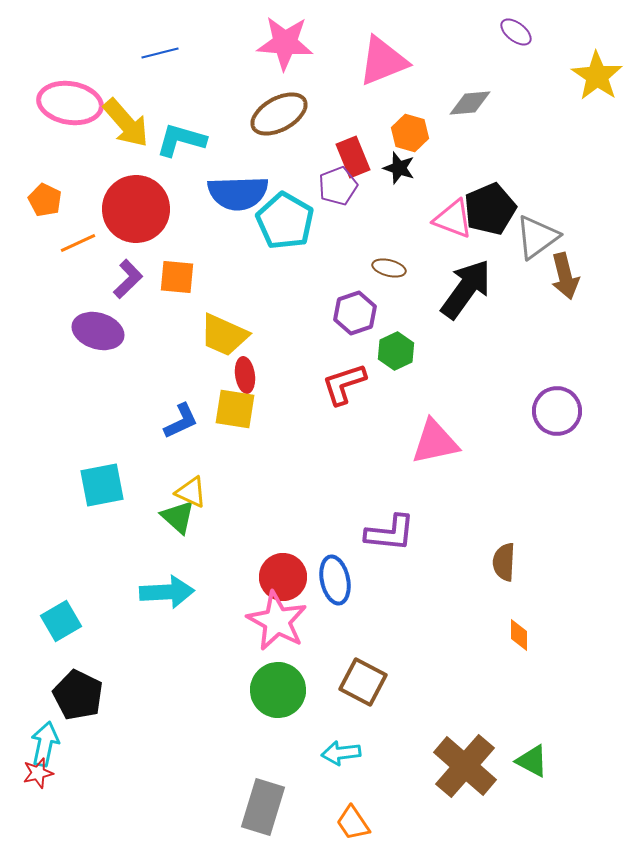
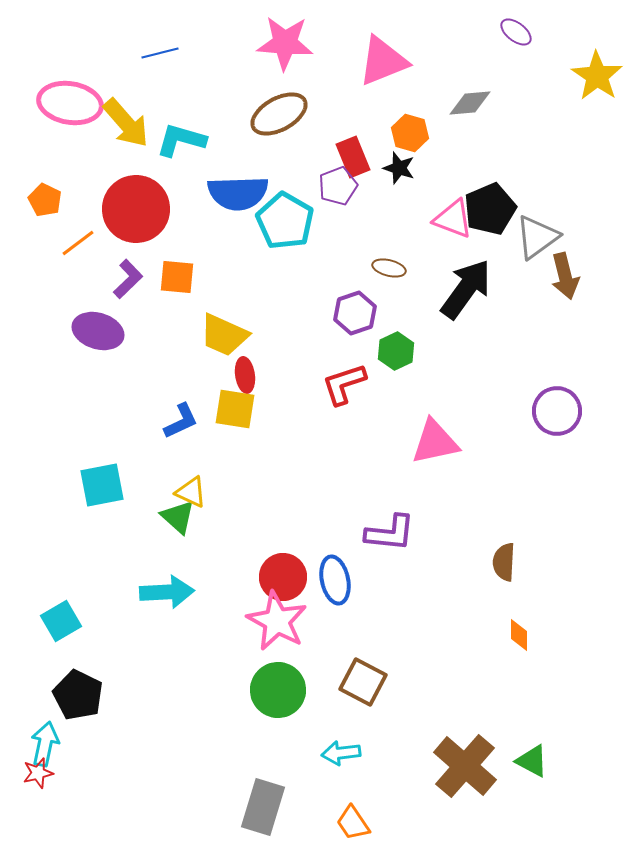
orange line at (78, 243): rotated 12 degrees counterclockwise
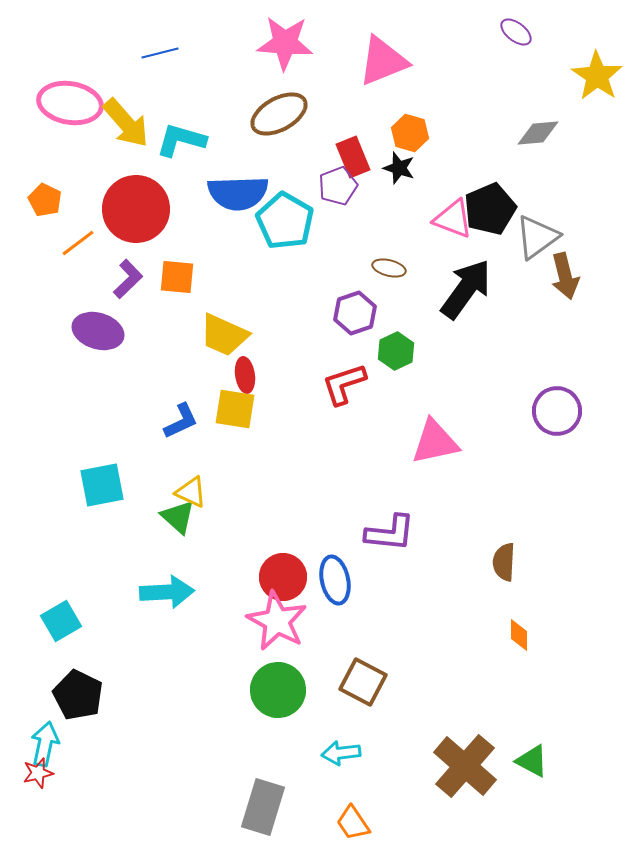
gray diamond at (470, 103): moved 68 px right, 30 px down
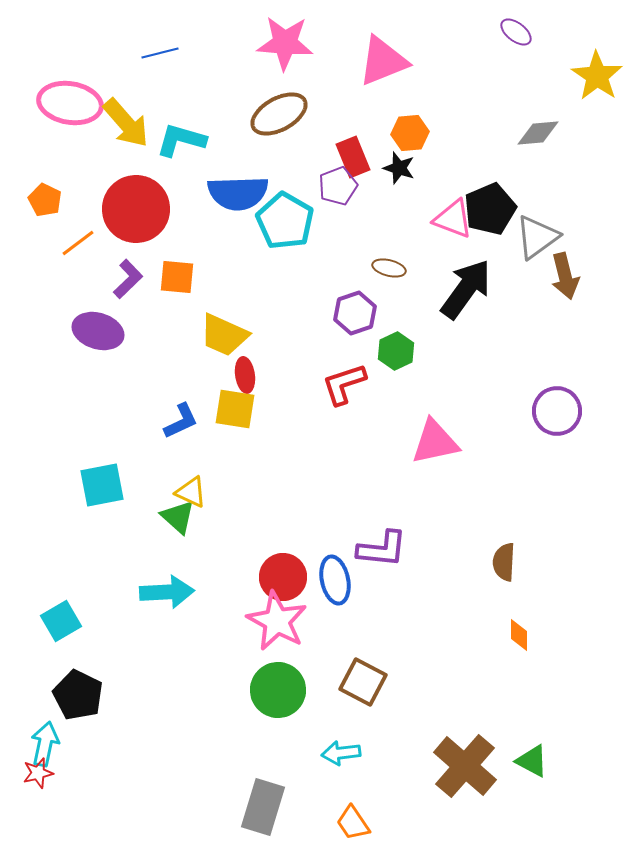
orange hexagon at (410, 133): rotated 21 degrees counterclockwise
purple L-shape at (390, 533): moved 8 px left, 16 px down
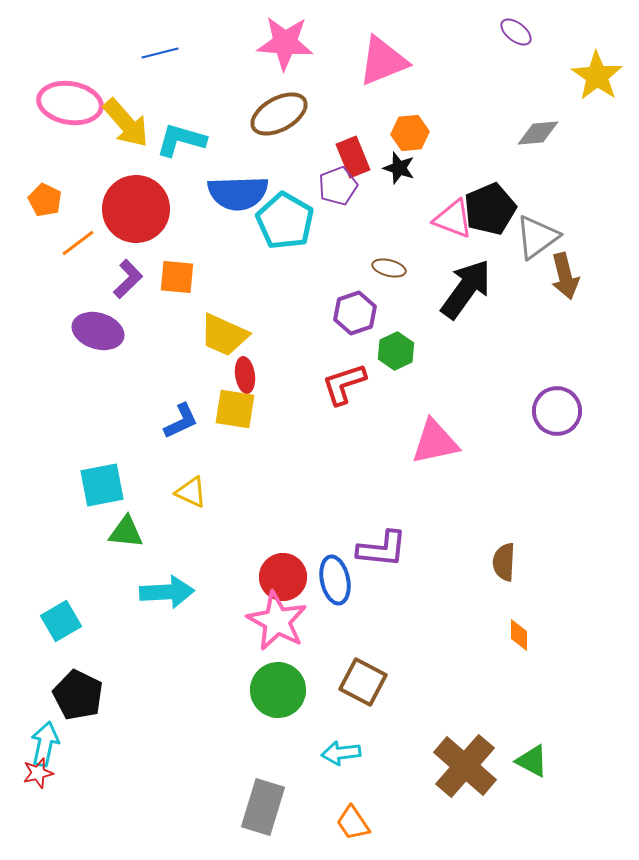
green triangle at (178, 517): moved 52 px left, 15 px down; rotated 36 degrees counterclockwise
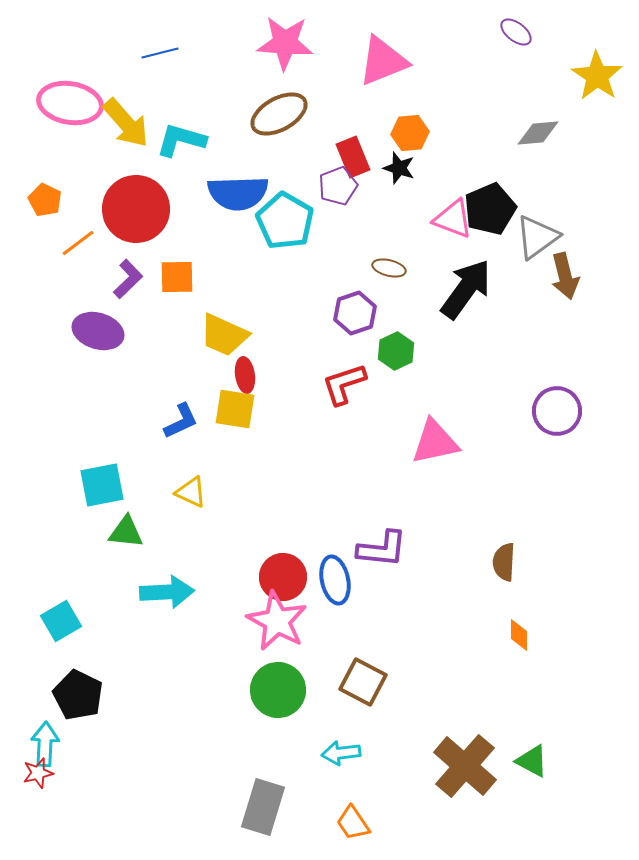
orange square at (177, 277): rotated 6 degrees counterclockwise
cyan arrow at (45, 744): rotated 9 degrees counterclockwise
